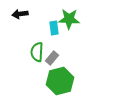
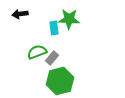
green semicircle: rotated 66 degrees clockwise
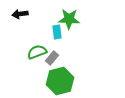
cyan rectangle: moved 3 px right, 4 px down
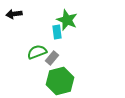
black arrow: moved 6 px left
green star: moved 2 px left, 1 px down; rotated 20 degrees clockwise
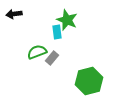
green hexagon: moved 29 px right
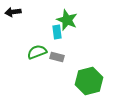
black arrow: moved 1 px left, 2 px up
gray rectangle: moved 5 px right, 1 px up; rotated 64 degrees clockwise
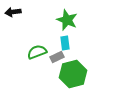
cyan rectangle: moved 8 px right, 11 px down
gray rectangle: rotated 40 degrees counterclockwise
green hexagon: moved 16 px left, 7 px up
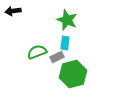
black arrow: moved 1 px up
cyan rectangle: rotated 16 degrees clockwise
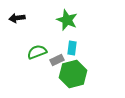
black arrow: moved 4 px right, 7 px down
cyan rectangle: moved 7 px right, 5 px down
gray rectangle: moved 3 px down
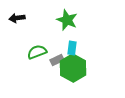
green hexagon: moved 6 px up; rotated 16 degrees counterclockwise
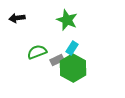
cyan rectangle: rotated 24 degrees clockwise
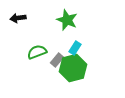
black arrow: moved 1 px right
cyan rectangle: moved 3 px right
gray rectangle: rotated 24 degrees counterclockwise
green hexagon: rotated 16 degrees clockwise
